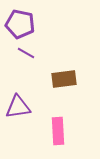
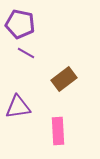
brown rectangle: rotated 30 degrees counterclockwise
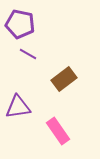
purple line: moved 2 px right, 1 px down
pink rectangle: rotated 32 degrees counterclockwise
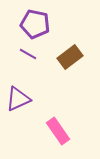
purple pentagon: moved 15 px right
brown rectangle: moved 6 px right, 22 px up
purple triangle: moved 8 px up; rotated 16 degrees counterclockwise
